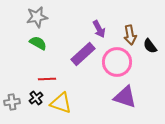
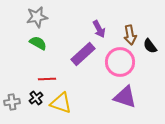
pink circle: moved 3 px right
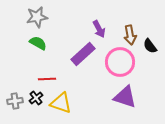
gray cross: moved 3 px right, 1 px up
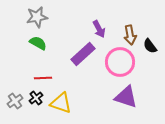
red line: moved 4 px left, 1 px up
purple triangle: moved 1 px right
gray cross: rotated 28 degrees counterclockwise
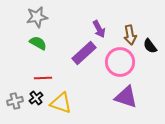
purple rectangle: moved 1 px right, 1 px up
gray cross: rotated 21 degrees clockwise
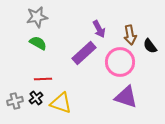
red line: moved 1 px down
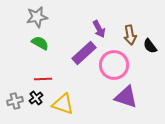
green semicircle: moved 2 px right
pink circle: moved 6 px left, 3 px down
yellow triangle: moved 2 px right, 1 px down
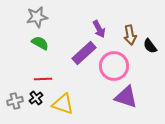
pink circle: moved 1 px down
